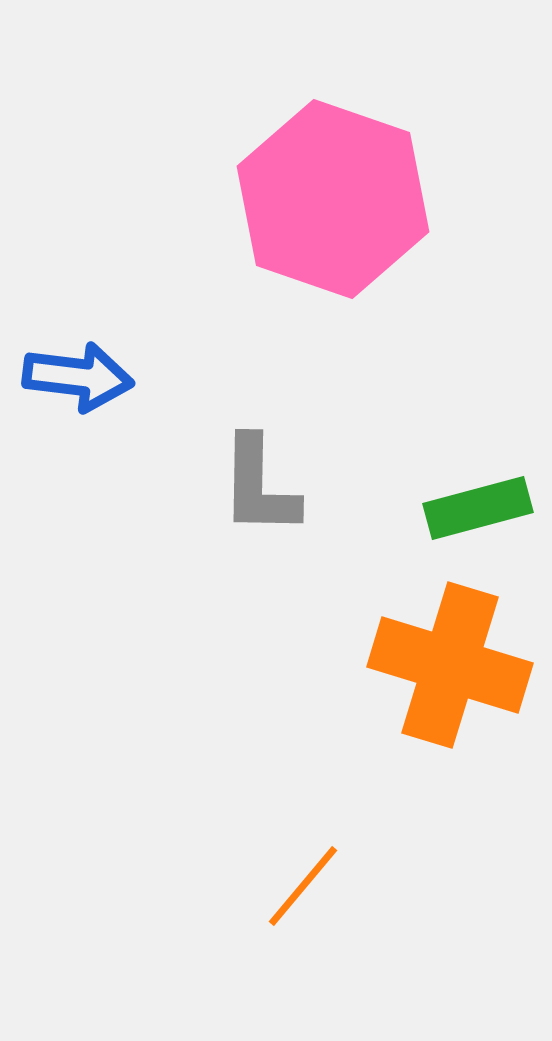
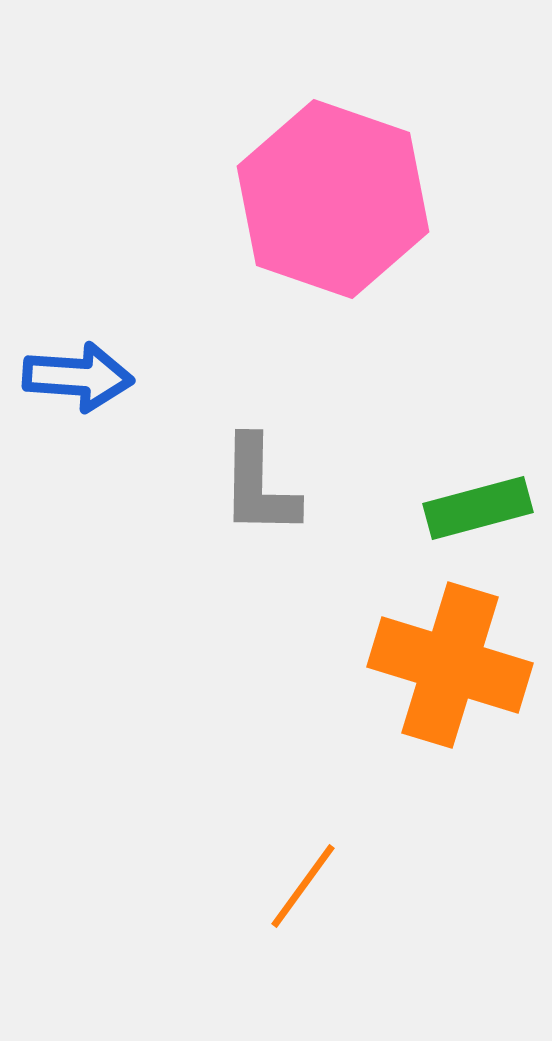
blue arrow: rotated 3 degrees counterclockwise
orange line: rotated 4 degrees counterclockwise
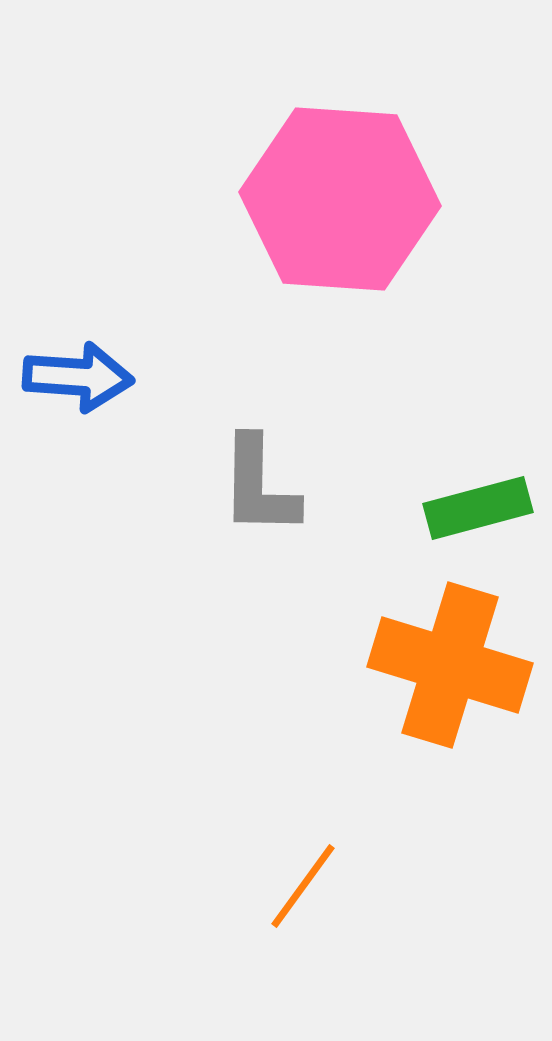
pink hexagon: moved 7 px right; rotated 15 degrees counterclockwise
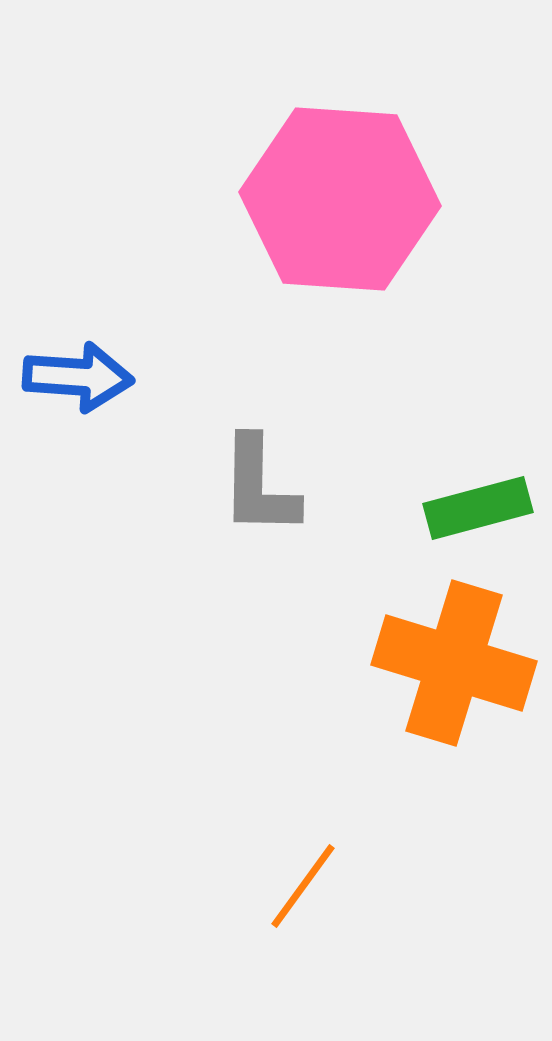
orange cross: moved 4 px right, 2 px up
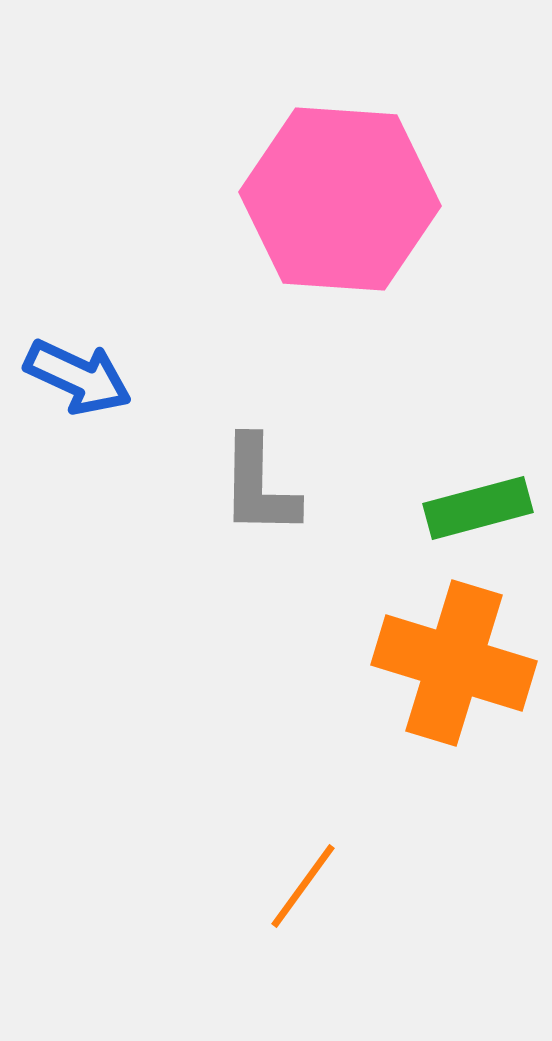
blue arrow: rotated 21 degrees clockwise
